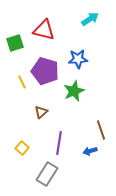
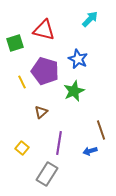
cyan arrow: rotated 12 degrees counterclockwise
blue star: rotated 30 degrees clockwise
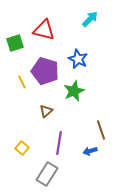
brown triangle: moved 5 px right, 1 px up
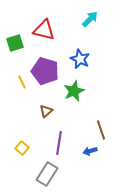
blue star: moved 2 px right
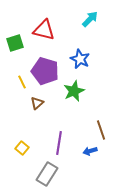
brown triangle: moved 9 px left, 8 px up
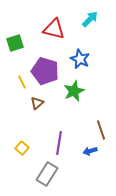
red triangle: moved 10 px right, 1 px up
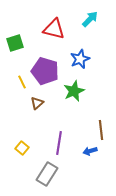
blue star: rotated 24 degrees clockwise
brown line: rotated 12 degrees clockwise
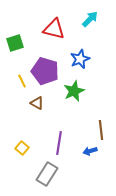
yellow line: moved 1 px up
brown triangle: rotated 48 degrees counterclockwise
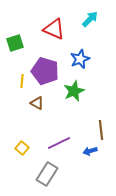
red triangle: rotated 10 degrees clockwise
yellow line: rotated 32 degrees clockwise
purple line: rotated 55 degrees clockwise
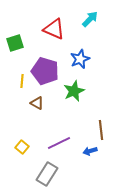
yellow square: moved 1 px up
